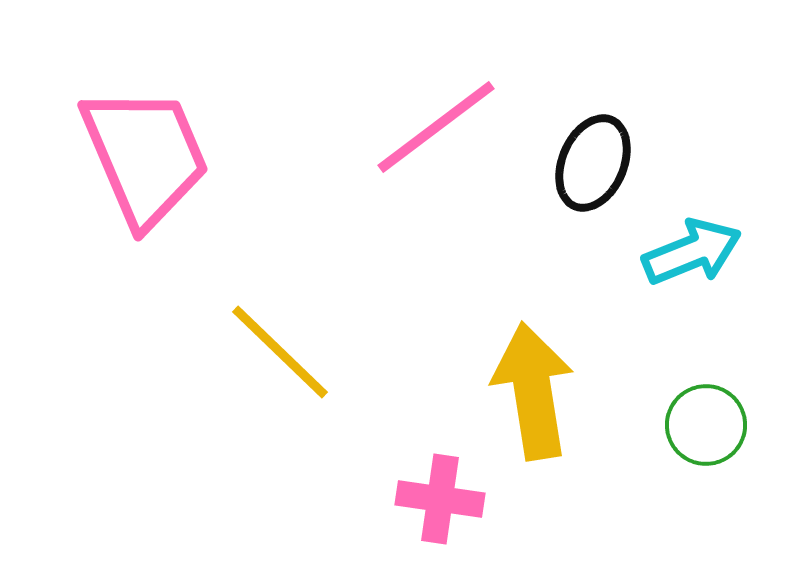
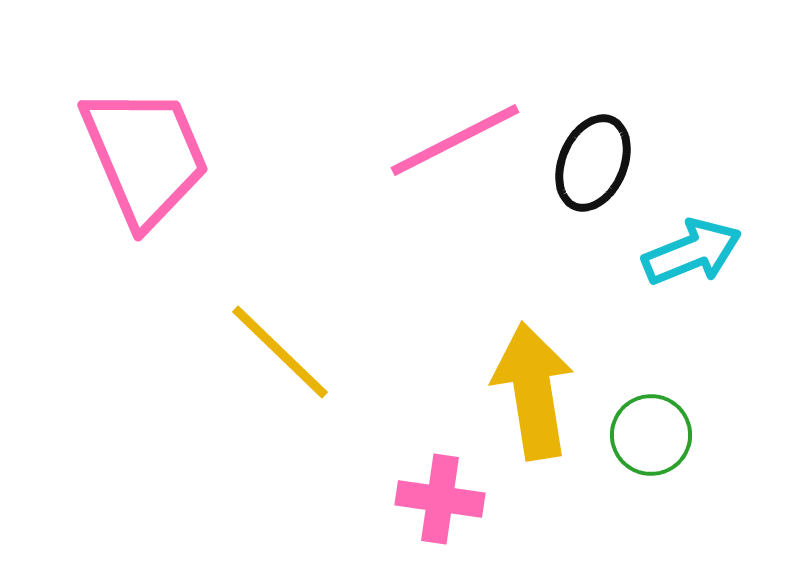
pink line: moved 19 px right, 13 px down; rotated 10 degrees clockwise
green circle: moved 55 px left, 10 px down
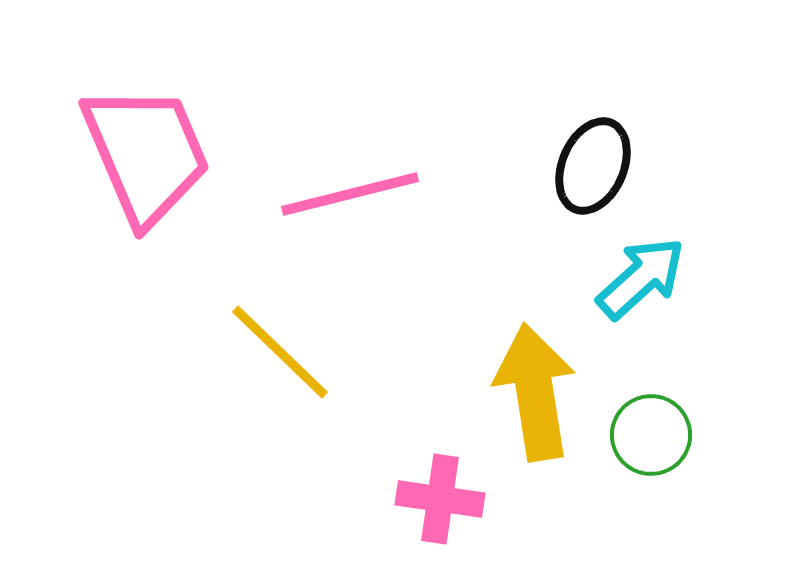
pink line: moved 105 px left, 54 px down; rotated 13 degrees clockwise
pink trapezoid: moved 1 px right, 2 px up
black ellipse: moved 3 px down
cyan arrow: moved 51 px left, 26 px down; rotated 20 degrees counterclockwise
yellow arrow: moved 2 px right, 1 px down
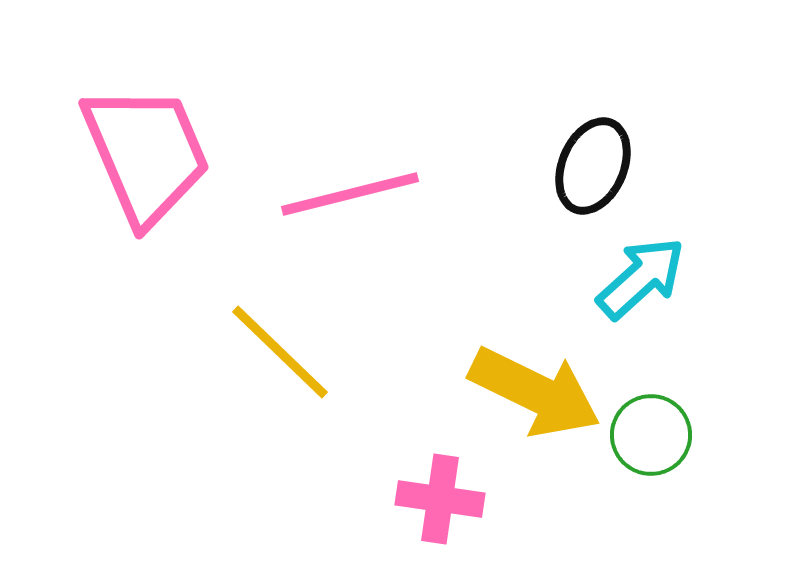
yellow arrow: rotated 125 degrees clockwise
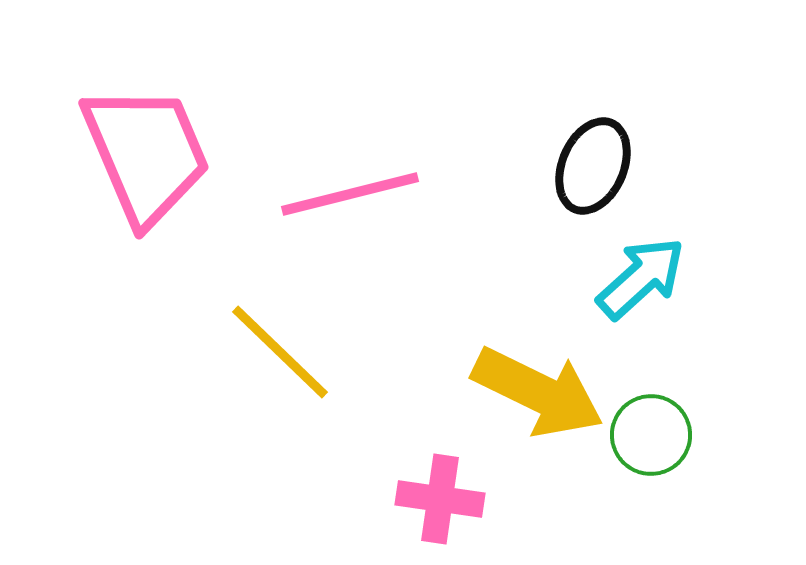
yellow arrow: moved 3 px right
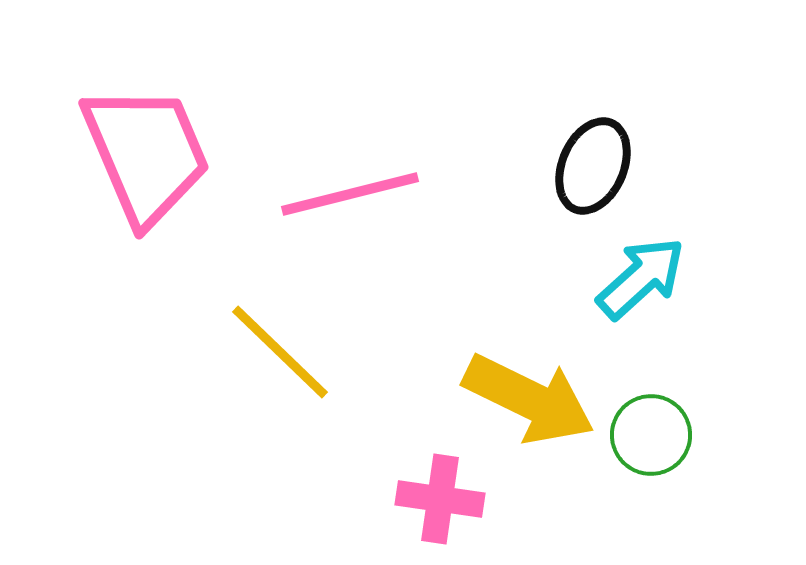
yellow arrow: moved 9 px left, 7 px down
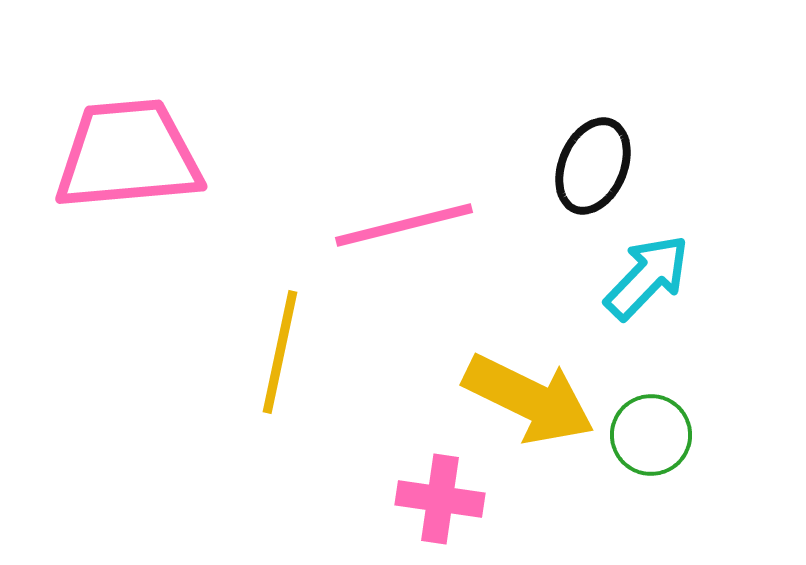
pink trapezoid: moved 18 px left, 1 px down; rotated 72 degrees counterclockwise
pink line: moved 54 px right, 31 px down
cyan arrow: moved 6 px right, 1 px up; rotated 4 degrees counterclockwise
yellow line: rotated 58 degrees clockwise
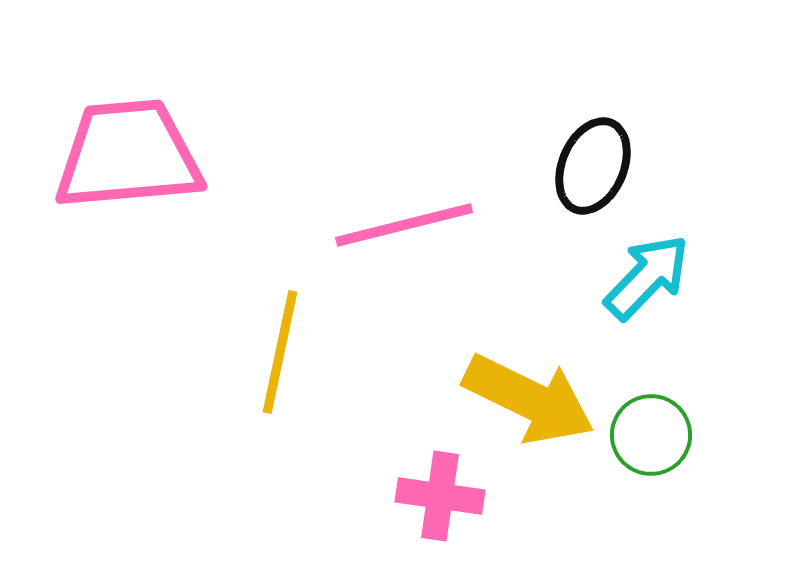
pink cross: moved 3 px up
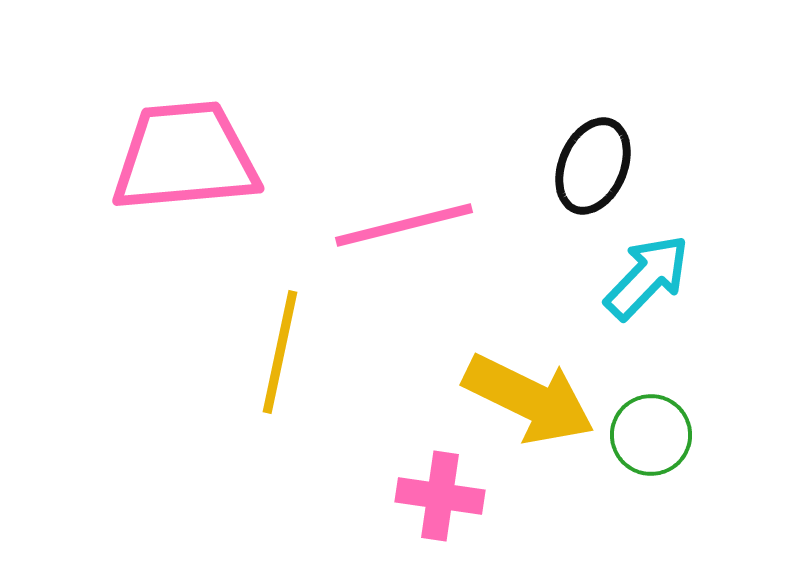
pink trapezoid: moved 57 px right, 2 px down
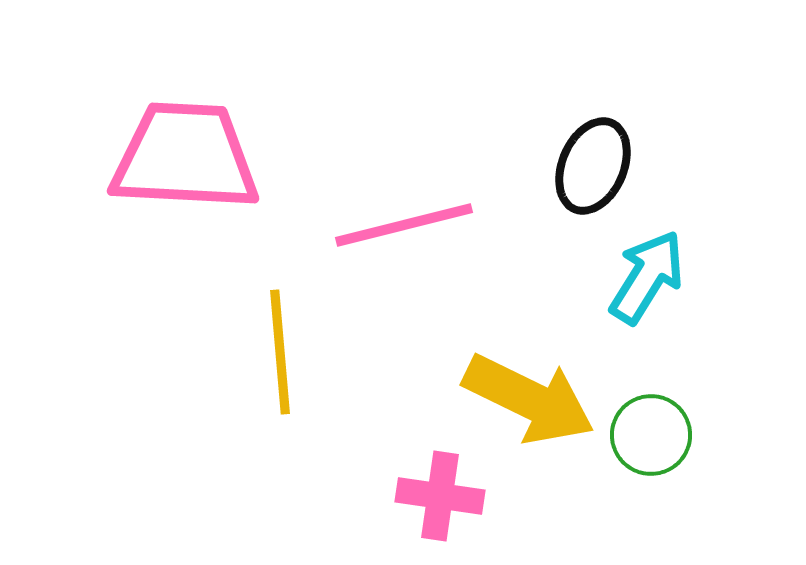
pink trapezoid: rotated 8 degrees clockwise
cyan arrow: rotated 12 degrees counterclockwise
yellow line: rotated 17 degrees counterclockwise
